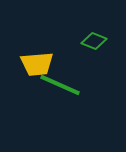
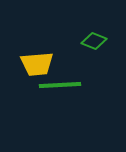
green line: rotated 27 degrees counterclockwise
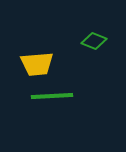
green line: moved 8 px left, 11 px down
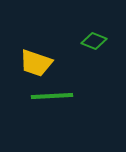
yellow trapezoid: moved 1 px left, 1 px up; rotated 24 degrees clockwise
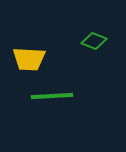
yellow trapezoid: moved 7 px left, 4 px up; rotated 16 degrees counterclockwise
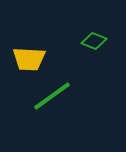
green line: rotated 33 degrees counterclockwise
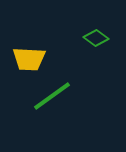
green diamond: moved 2 px right, 3 px up; rotated 15 degrees clockwise
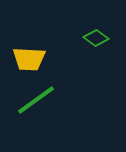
green line: moved 16 px left, 4 px down
